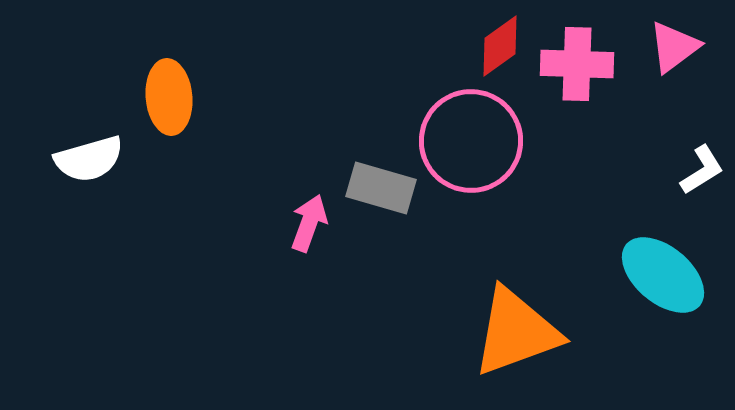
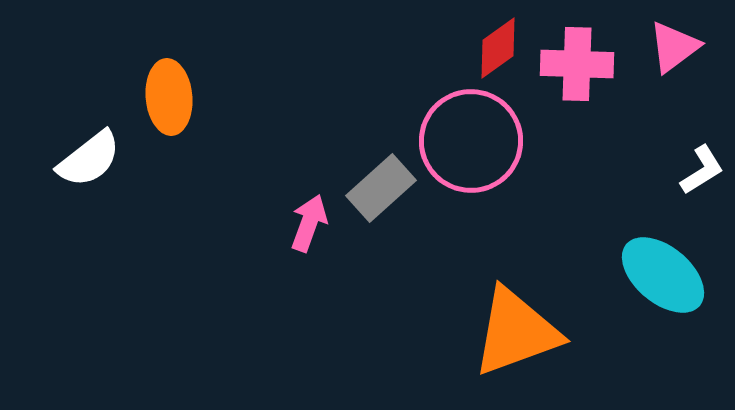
red diamond: moved 2 px left, 2 px down
white semicircle: rotated 22 degrees counterclockwise
gray rectangle: rotated 58 degrees counterclockwise
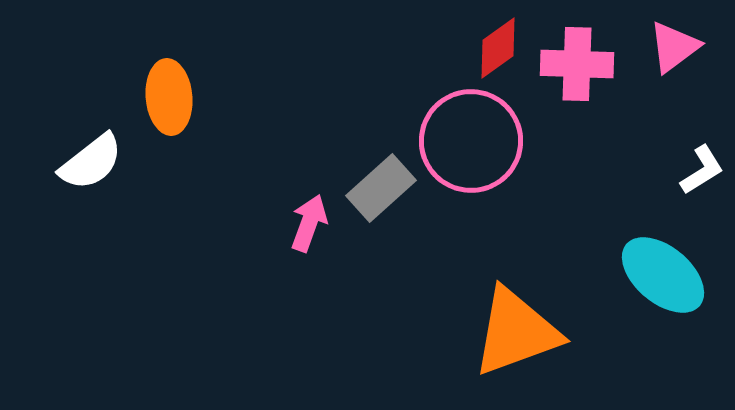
white semicircle: moved 2 px right, 3 px down
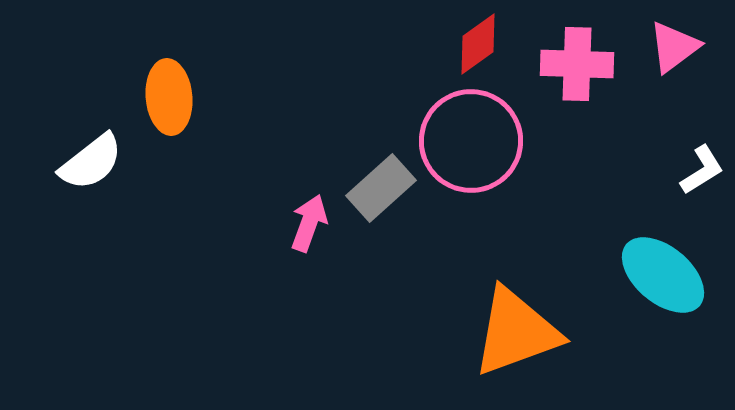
red diamond: moved 20 px left, 4 px up
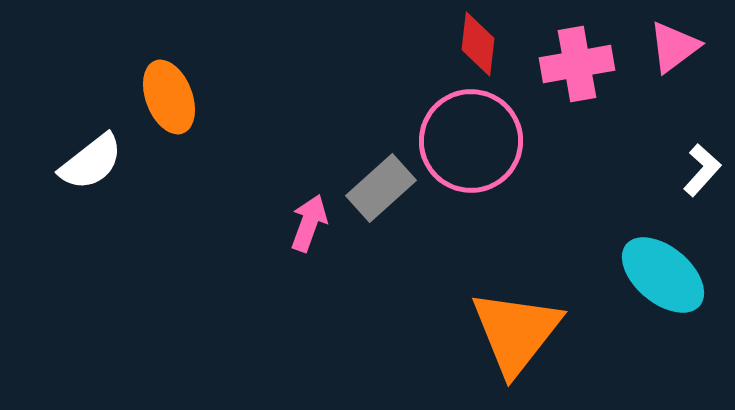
red diamond: rotated 48 degrees counterclockwise
pink cross: rotated 12 degrees counterclockwise
orange ellipse: rotated 16 degrees counterclockwise
white L-shape: rotated 16 degrees counterclockwise
orange triangle: rotated 32 degrees counterclockwise
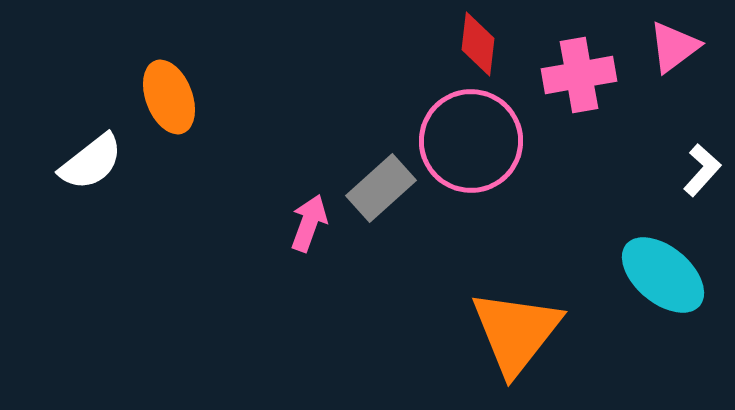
pink cross: moved 2 px right, 11 px down
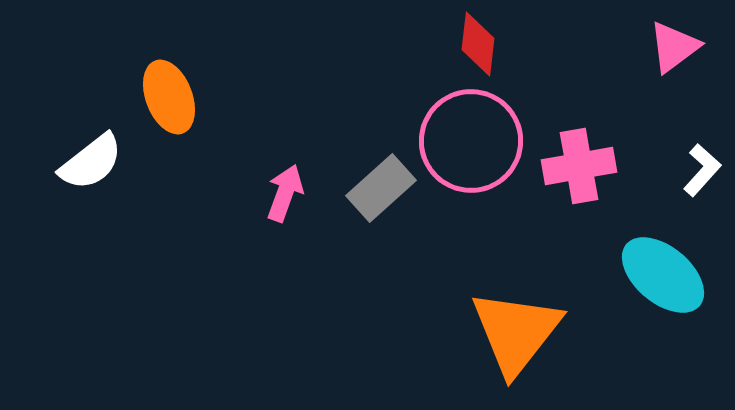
pink cross: moved 91 px down
pink arrow: moved 24 px left, 30 px up
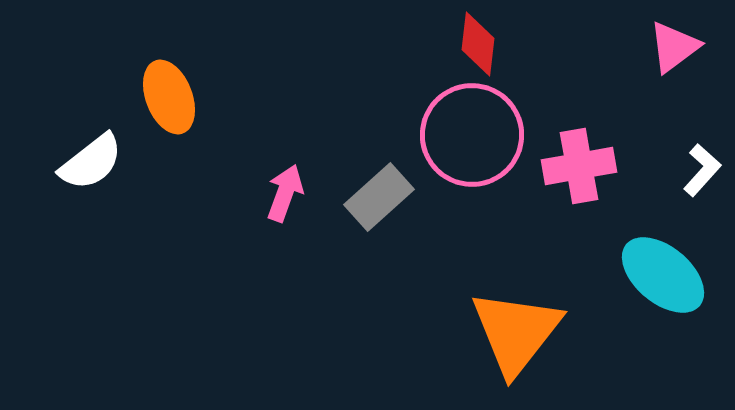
pink circle: moved 1 px right, 6 px up
gray rectangle: moved 2 px left, 9 px down
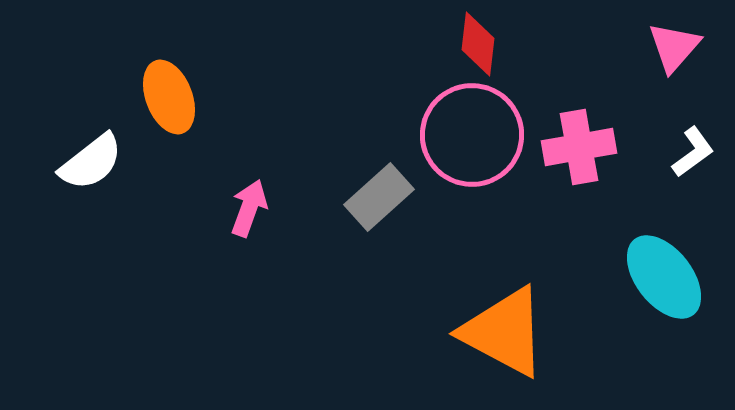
pink triangle: rotated 12 degrees counterclockwise
pink cross: moved 19 px up
white L-shape: moved 9 px left, 18 px up; rotated 12 degrees clockwise
pink arrow: moved 36 px left, 15 px down
cyan ellipse: moved 1 px right, 2 px down; rotated 12 degrees clockwise
orange triangle: moved 12 px left; rotated 40 degrees counterclockwise
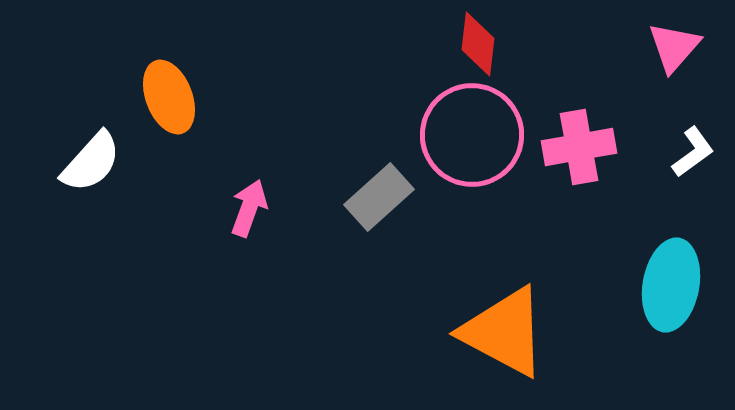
white semicircle: rotated 10 degrees counterclockwise
cyan ellipse: moved 7 px right, 8 px down; rotated 48 degrees clockwise
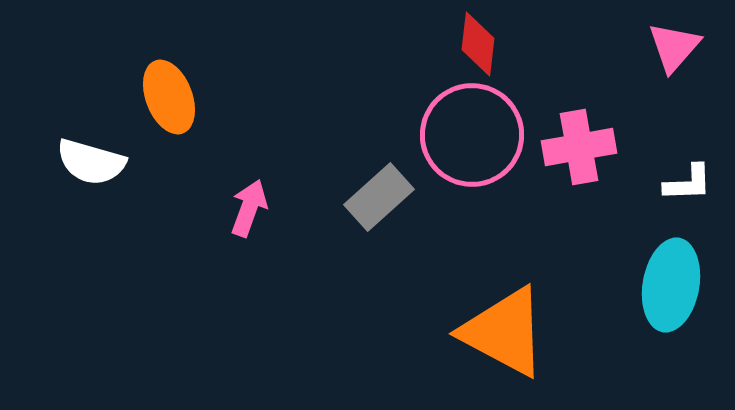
white L-shape: moved 5 px left, 31 px down; rotated 34 degrees clockwise
white semicircle: rotated 64 degrees clockwise
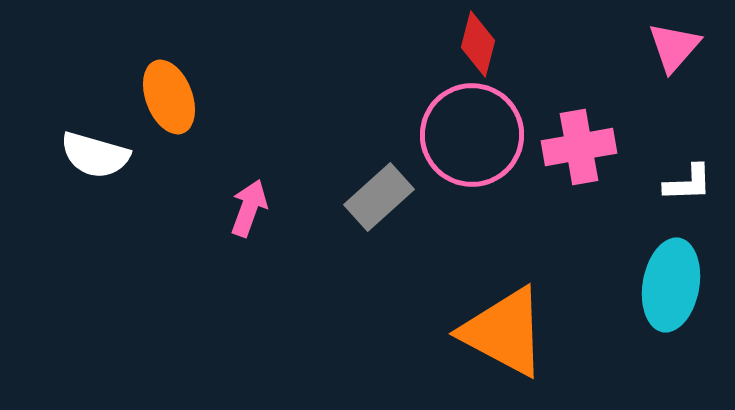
red diamond: rotated 8 degrees clockwise
white semicircle: moved 4 px right, 7 px up
